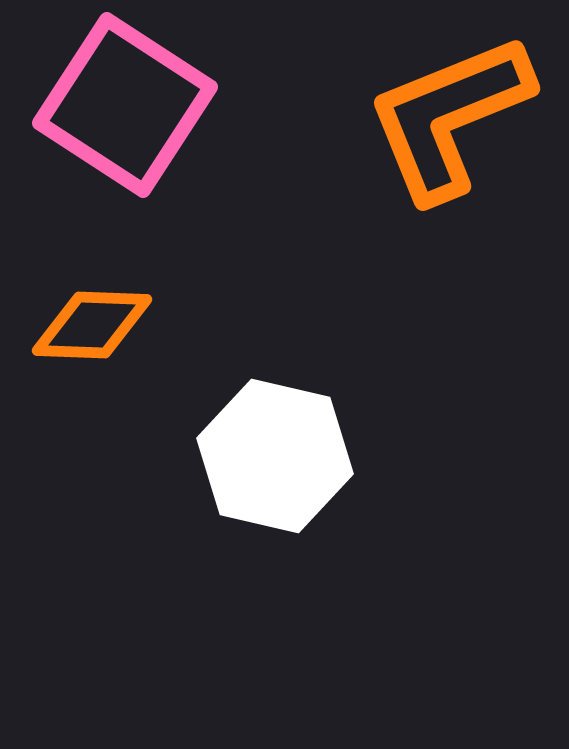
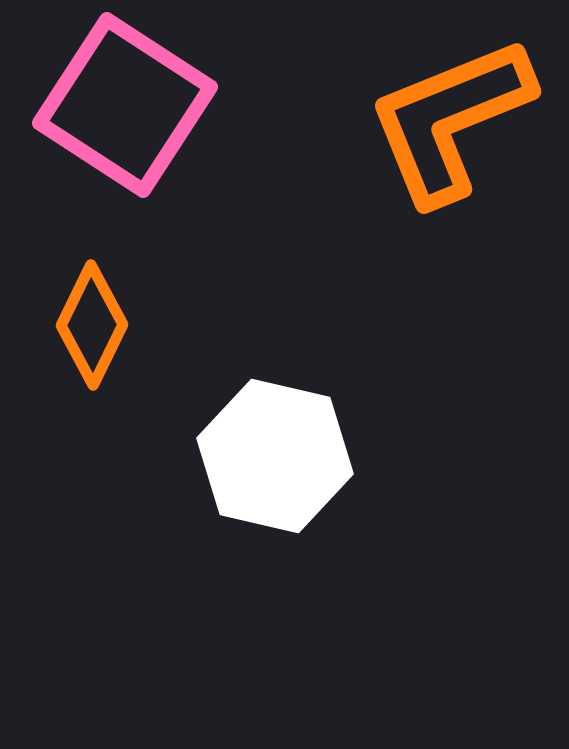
orange L-shape: moved 1 px right, 3 px down
orange diamond: rotated 66 degrees counterclockwise
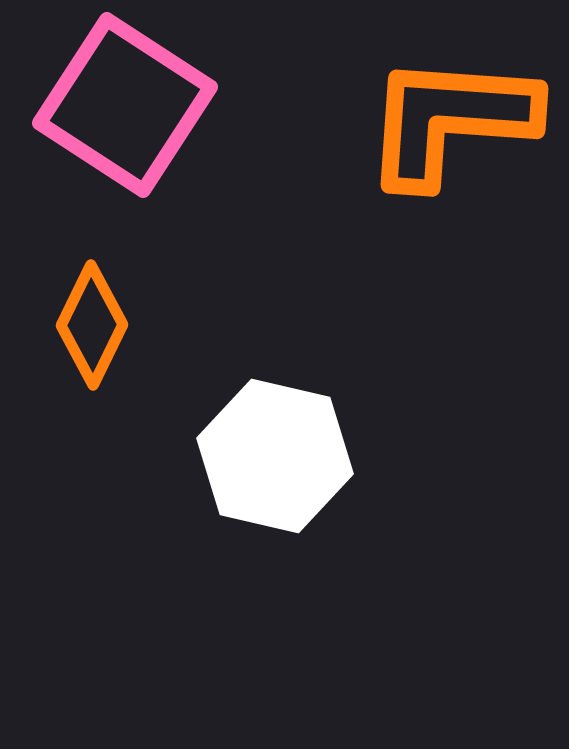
orange L-shape: rotated 26 degrees clockwise
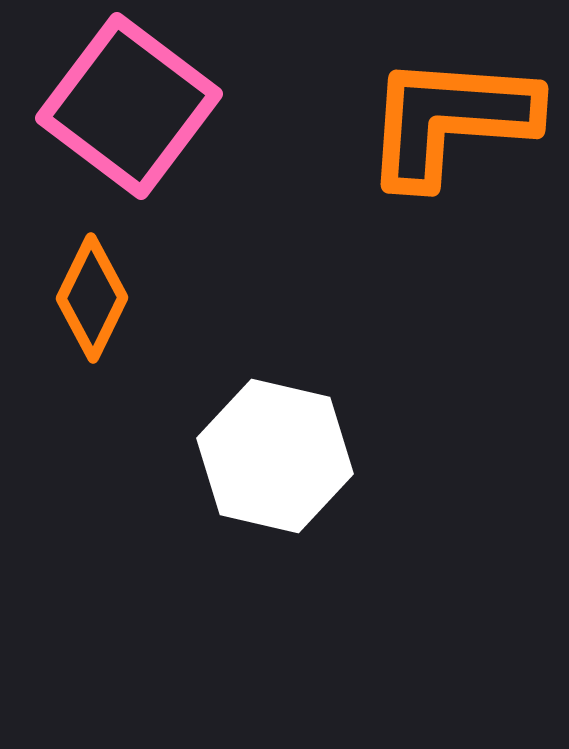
pink square: moved 4 px right, 1 px down; rotated 4 degrees clockwise
orange diamond: moved 27 px up
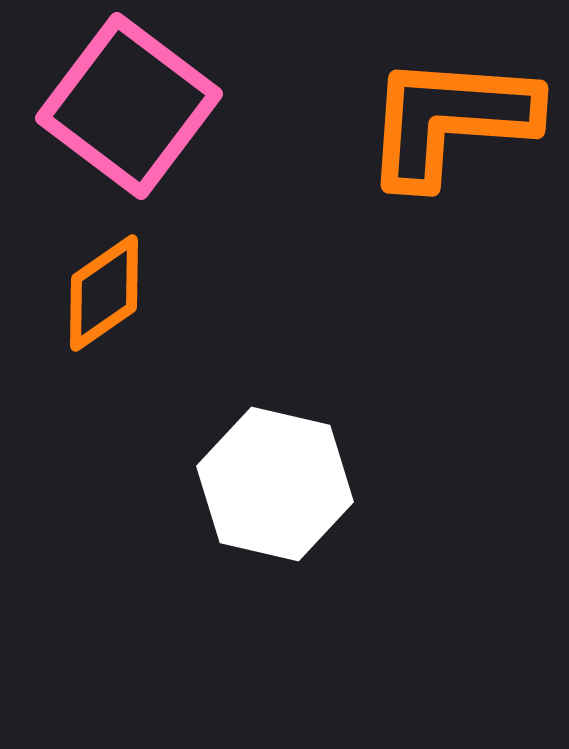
orange diamond: moved 12 px right, 5 px up; rotated 29 degrees clockwise
white hexagon: moved 28 px down
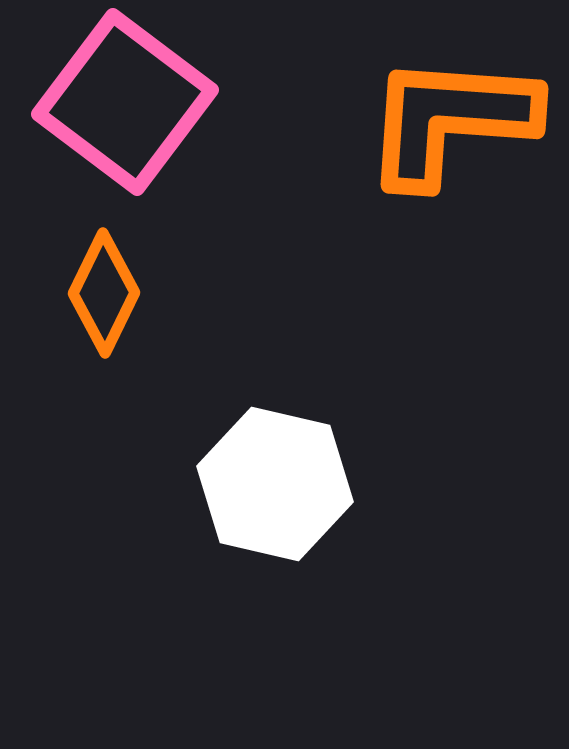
pink square: moved 4 px left, 4 px up
orange diamond: rotated 29 degrees counterclockwise
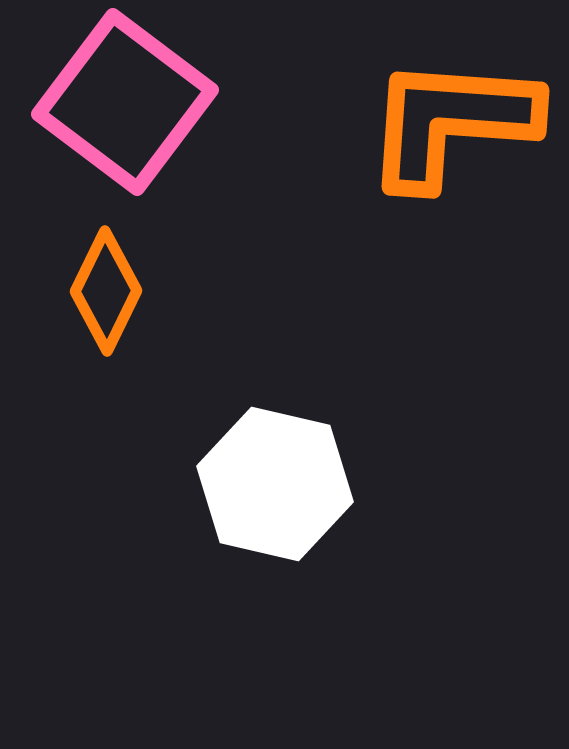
orange L-shape: moved 1 px right, 2 px down
orange diamond: moved 2 px right, 2 px up
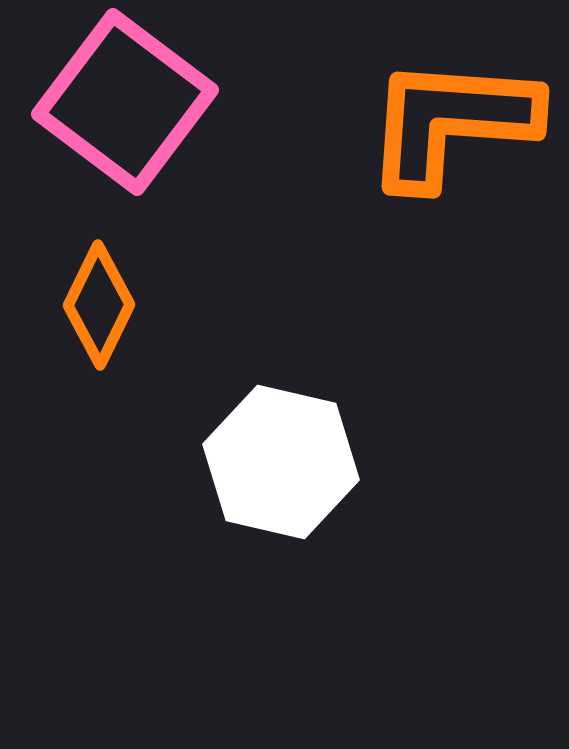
orange diamond: moved 7 px left, 14 px down
white hexagon: moved 6 px right, 22 px up
